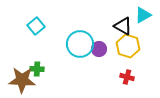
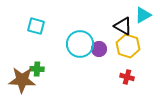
cyan square: rotated 36 degrees counterclockwise
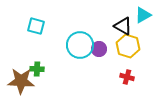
cyan circle: moved 1 px down
brown star: moved 1 px left, 1 px down
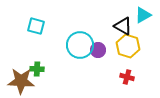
purple circle: moved 1 px left, 1 px down
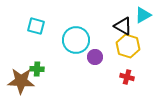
cyan circle: moved 4 px left, 5 px up
purple circle: moved 3 px left, 7 px down
